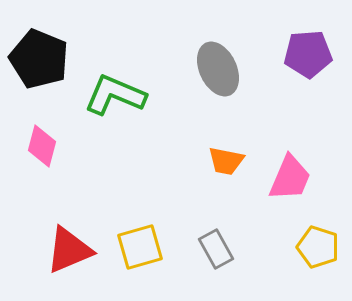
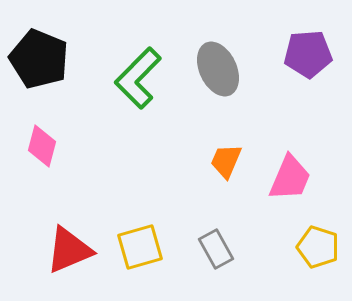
green L-shape: moved 23 px right, 17 px up; rotated 68 degrees counterclockwise
orange trapezoid: rotated 102 degrees clockwise
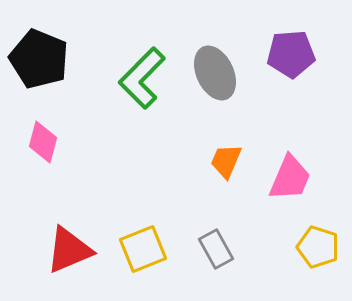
purple pentagon: moved 17 px left
gray ellipse: moved 3 px left, 4 px down
green L-shape: moved 4 px right
pink diamond: moved 1 px right, 4 px up
yellow square: moved 3 px right, 2 px down; rotated 6 degrees counterclockwise
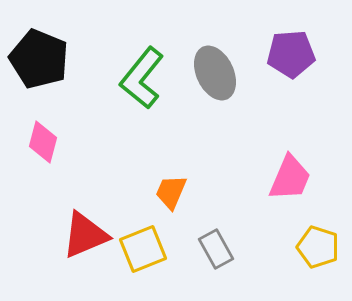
green L-shape: rotated 6 degrees counterclockwise
orange trapezoid: moved 55 px left, 31 px down
red triangle: moved 16 px right, 15 px up
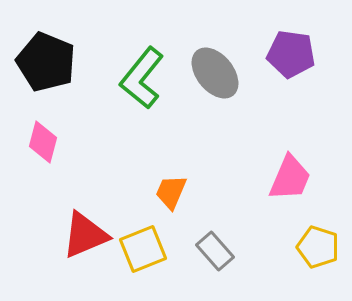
purple pentagon: rotated 12 degrees clockwise
black pentagon: moved 7 px right, 3 px down
gray ellipse: rotated 14 degrees counterclockwise
gray rectangle: moved 1 px left, 2 px down; rotated 12 degrees counterclockwise
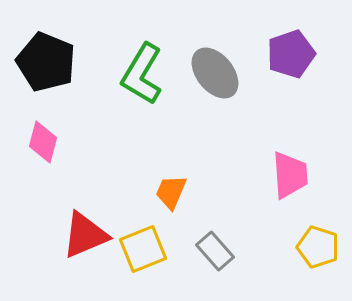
purple pentagon: rotated 27 degrees counterclockwise
green L-shape: moved 4 px up; rotated 8 degrees counterclockwise
pink trapezoid: moved 3 px up; rotated 27 degrees counterclockwise
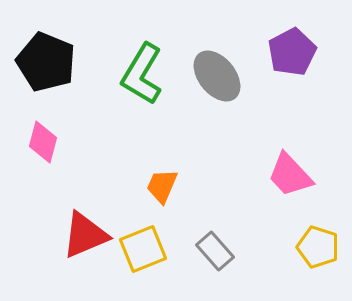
purple pentagon: moved 1 px right, 2 px up; rotated 9 degrees counterclockwise
gray ellipse: moved 2 px right, 3 px down
pink trapezoid: rotated 141 degrees clockwise
orange trapezoid: moved 9 px left, 6 px up
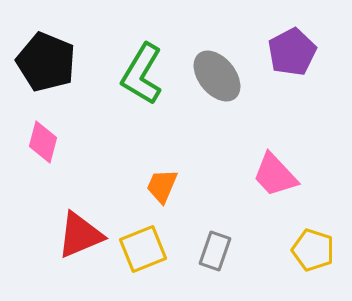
pink trapezoid: moved 15 px left
red triangle: moved 5 px left
yellow pentagon: moved 5 px left, 3 px down
gray rectangle: rotated 60 degrees clockwise
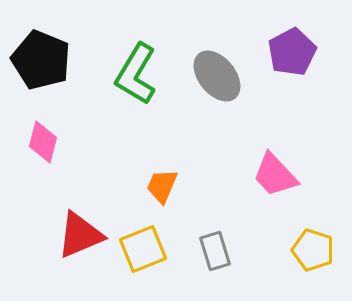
black pentagon: moved 5 px left, 2 px up
green L-shape: moved 6 px left
gray rectangle: rotated 36 degrees counterclockwise
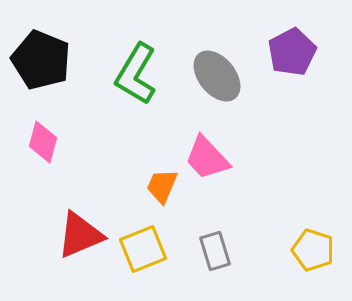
pink trapezoid: moved 68 px left, 17 px up
